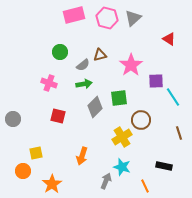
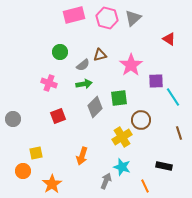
red square: rotated 35 degrees counterclockwise
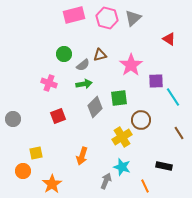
green circle: moved 4 px right, 2 px down
brown line: rotated 16 degrees counterclockwise
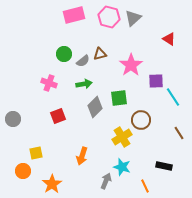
pink hexagon: moved 2 px right, 1 px up
brown triangle: moved 1 px up
gray semicircle: moved 4 px up
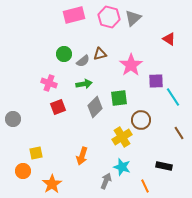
red square: moved 9 px up
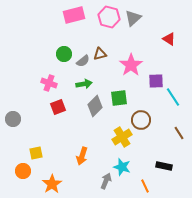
gray diamond: moved 1 px up
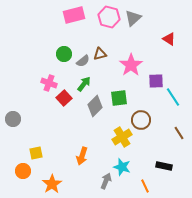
green arrow: rotated 42 degrees counterclockwise
red square: moved 6 px right, 9 px up; rotated 21 degrees counterclockwise
